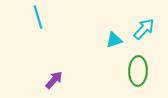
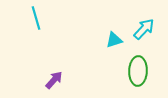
cyan line: moved 2 px left, 1 px down
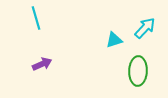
cyan arrow: moved 1 px right, 1 px up
purple arrow: moved 12 px left, 16 px up; rotated 24 degrees clockwise
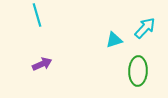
cyan line: moved 1 px right, 3 px up
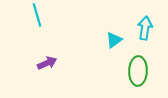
cyan arrow: rotated 35 degrees counterclockwise
cyan triangle: rotated 18 degrees counterclockwise
purple arrow: moved 5 px right, 1 px up
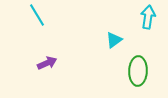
cyan line: rotated 15 degrees counterclockwise
cyan arrow: moved 3 px right, 11 px up
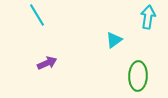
green ellipse: moved 5 px down
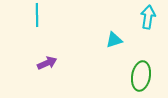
cyan line: rotated 30 degrees clockwise
cyan triangle: rotated 18 degrees clockwise
green ellipse: moved 3 px right; rotated 8 degrees clockwise
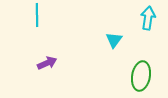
cyan arrow: moved 1 px down
cyan triangle: rotated 36 degrees counterclockwise
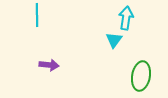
cyan arrow: moved 22 px left
purple arrow: moved 2 px right, 2 px down; rotated 30 degrees clockwise
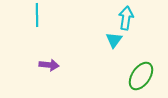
green ellipse: rotated 24 degrees clockwise
